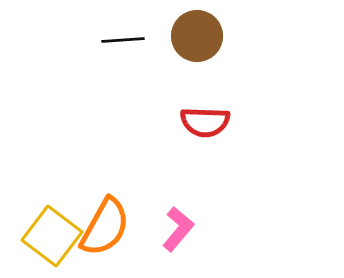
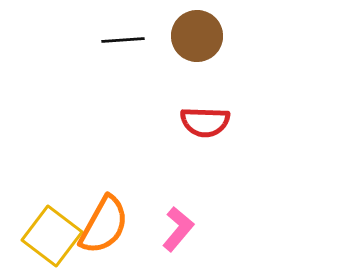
orange semicircle: moved 1 px left, 2 px up
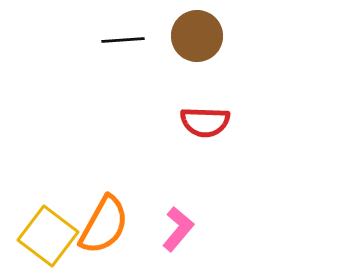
yellow square: moved 4 px left
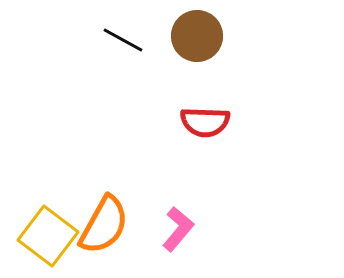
black line: rotated 33 degrees clockwise
